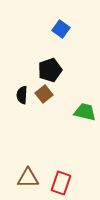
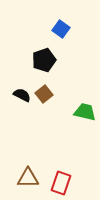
black pentagon: moved 6 px left, 10 px up
black semicircle: rotated 114 degrees clockwise
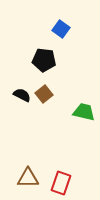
black pentagon: rotated 25 degrees clockwise
green trapezoid: moved 1 px left
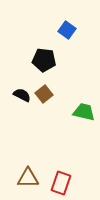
blue square: moved 6 px right, 1 px down
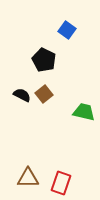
black pentagon: rotated 20 degrees clockwise
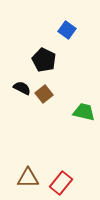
black semicircle: moved 7 px up
red rectangle: rotated 20 degrees clockwise
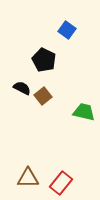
brown square: moved 1 px left, 2 px down
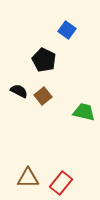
black semicircle: moved 3 px left, 3 px down
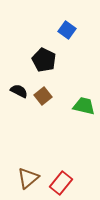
green trapezoid: moved 6 px up
brown triangle: rotated 40 degrees counterclockwise
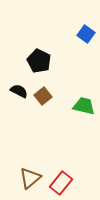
blue square: moved 19 px right, 4 px down
black pentagon: moved 5 px left, 1 px down
brown triangle: moved 2 px right
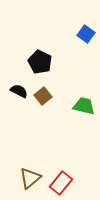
black pentagon: moved 1 px right, 1 px down
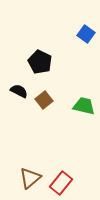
brown square: moved 1 px right, 4 px down
